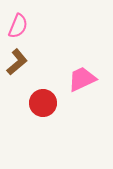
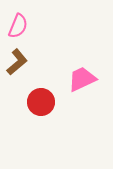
red circle: moved 2 px left, 1 px up
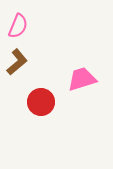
pink trapezoid: rotated 8 degrees clockwise
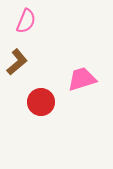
pink semicircle: moved 8 px right, 5 px up
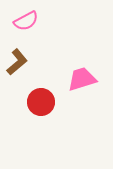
pink semicircle: rotated 40 degrees clockwise
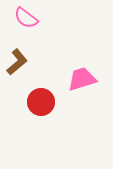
pink semicircle: moved 3 px up; rotated 65 degrees clockwise
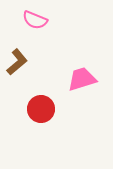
pink semicircle: moved 9 px right, 2 px down; rotated 15 degrees counterclockwise
red circle: moved 7 px down
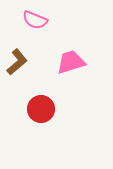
pink trapezoid: moved 11 px left, 17 px up
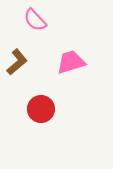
pink semicircle: rotated 25 degrees clockwise
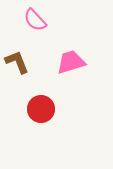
brown L-shape: rotated 72 degrees counterclockwise
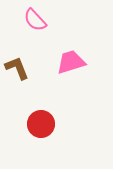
brown L-shape: moved 6 px down
red circle: moved 15 px down
